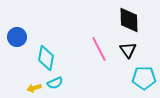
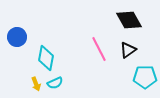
black diamond: rotated 28 degrees counterclockwise
black triangle: rotated 30 degrees clockwise
cyan pentagon: moved 1 px right, 1 px up
yellow arrow: moved 2 px right, 4 px up; rotated 96 degrees counterclockwise
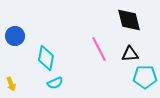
black diamond: rotated 16 degrees clockwise
blue circle: moved 2 px left, 1 px up
black triangle: moved 2 px right, 4 px down; rotated 30 degrees clockwise
yellow arrow: moved 25 px left
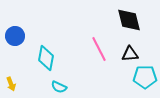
cyan semicircle: moved 4 px right, 4 px down; rotated 49 degrees clockwise
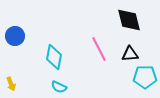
cyan diamond: moved 8 px right, 1 px up
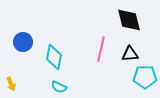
blue circle: moved 8 px right, 6 px down
pink line: moved 2 px right; rotated 40 degrees clockwise
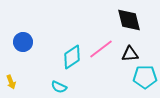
pink line: rotated 40 degrees clockwise
cyan diamond: moved 18 px right; rotated 45 degrees clockwise
yellow arrow: moved 2 px up
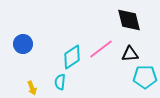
blue circle: moved 2 px down
yellow arrow: moved 21 px right, 6 px down
cyan semicircle: moved 1 px right, 5 px up; rotated 70 degrees clockwise
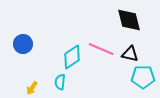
pink line: rotated 60 degrees clockwise
black triangle: rotated 18 degrees clockwise
cyan pentagon: moved 2 px left
yellow arrow: rotated 56 degrees clockwise
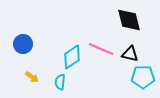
yellow arrow: moved 11 px up; rotated 88 degrees counterclockwise
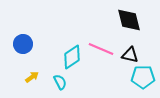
black triangle: moved 1 px down
yellow arrow: rotated 72 degrees counterclockwise
cyan semicircle: rotated 147 degrees clockwise
